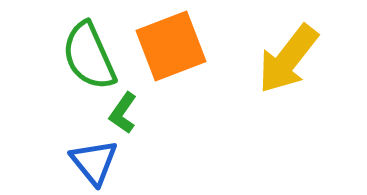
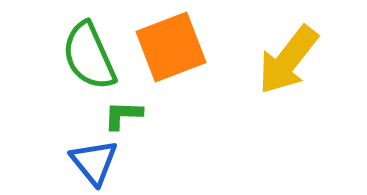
orange square: moved 1 px down
yellow arrow: moved 1 px down
green L-shape: moved 2 px down; rotated 57 degrees clockwise
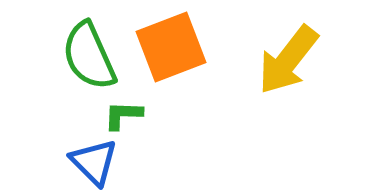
blue triangle: rotated 6 degrees counterclockwise
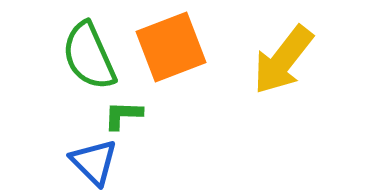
yellow arrow: moved 5 px left
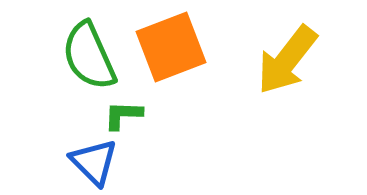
yellow arrow: moved 4 px right
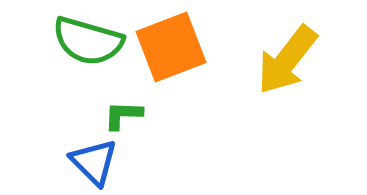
green semicircle: moved 1 px left, 15 px up; rotated 50 degrees counterclockwise
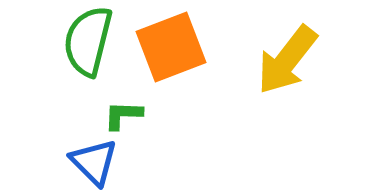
green semicircle: rotated 88 degrees clockwise
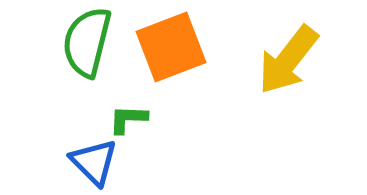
green semicircle: moved 1 px left, 1 px down
yellow arrow: moved 1 px right
green L-shape: moved 5 px right, 4 px down
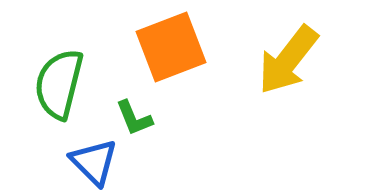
green semicircle: moved 28 px left, 42 px down
green L-shape: moved 6 px right, 1 px up; rotated 114 degrees counterclockwise
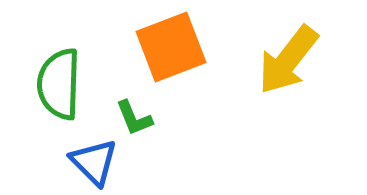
green semicircle: rotated 12 degrees counterclockwise
